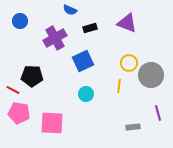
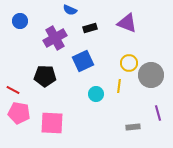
black pentagon: moved 13 px right
cyan circle: moved 10 px right
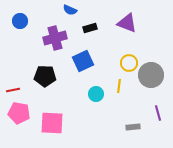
purple cross: rotated 15 degrees clockwise
red line: rotated 40 degrees counterclockwise
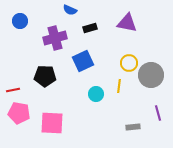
purple triangle: rotated 10 degrees counterclockwise
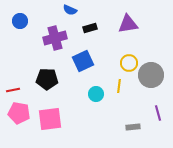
purple triangle: moved 1 px right, 1 px down; rotated 20 degrees counterclockwise
black pentagon: moved 2 px right, 3 px down
pink square: moved 2 px left, 4 px up; rotated 10 degrees counterclockwise
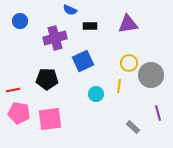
black rectangle: moved 2 px up; rotated 16 degrees clockwise
gray rectangle: rotated 48 degrees clockwise
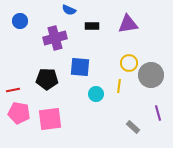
blue semicircle: moved 1 px left
black rectangle: moved 2 px right
blue square: moved 3 px left, 6 px down; rotated 30 degrees clockwise
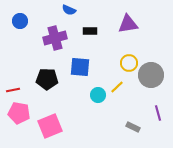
black rectangle: moved 2 px left, 5 px down
yellow line: moved 2 px left, 1 px down; rotated 40 degrees clockwise
cyan circle: moved 2 px right, 1 px down
pink square: moved 7 px down; rotated 15 degrees counterclockwise
gray rectangle: rotated 16 degrees counterclockwise
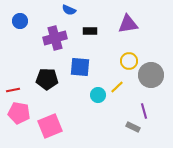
yellow circle: moved 2 px up
purple line: moved 14 px left, 2 px up
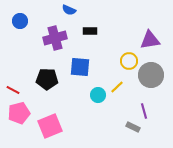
purple triangle: moved 22 px right, 16 px down
red line: rotated 40 degrees clockwise
pink pentagon: rotated 25 degrees counterclockwise
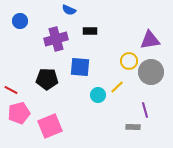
purple cross: moved 1 px right, 1 px down
gray circle: moved 3 px up
red line: moved 2 px left
purple line: moved 1 px right, 1 px up
gray rectangle: rotated 24 degrees counterclockwise
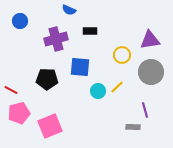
yellow circle: moved 7 px left, 6 px up
cyan circle: moved 4 px up
